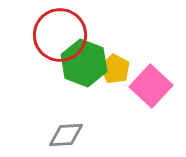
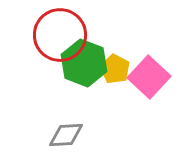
pink square: moved 2 px left, 9 px up
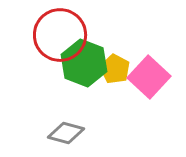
gray diamond: moved 2 px up; rotated 18 degrees clockwise
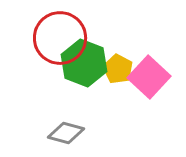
red circle: moved 3 px down
yellow pentagon: moved 3 px right
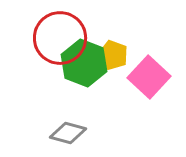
yellow pentagon: moved 5 px left, 14 px up; rotated 8 degrees counterclockwise
gray diamond: moved 2 px right
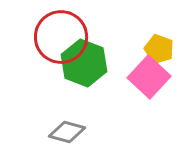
red circle: moved 1 px right, 1 px up
yellow pentagon: moved 46 px right, 6 px up
gray diamond: moved 1 px left, 1 px up
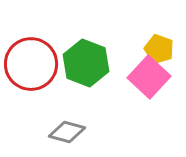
red circle: moved 30 px left, 27 px down
green hexagon: moved 2 px right
